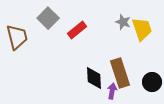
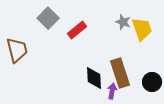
brown trapezoid: moved 13 px down
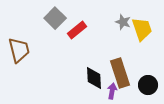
gray square: moved 7 px right
brown trapezoid: moved 2 px right
black circle: moved 4 px left, 3 px down
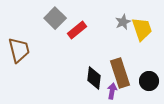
gray star: rotated 28 degrees clockwise
black diamond: rotated 10 degrees clockwise
black circle: moved 1 px right, 4 px up
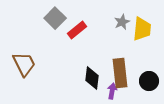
gray star: moved 1 px left
yellow trapezoid: rotated 25 degrees clockwise
brown trapezoid: moved 5 px right, 14 px down; rotated 12 degrees counterclockwise
brown rectangle: rotated 12 degrees clockwise
black diamond: moved 2 px left
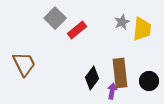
black diamond: rotated 30 degrees clockwise
